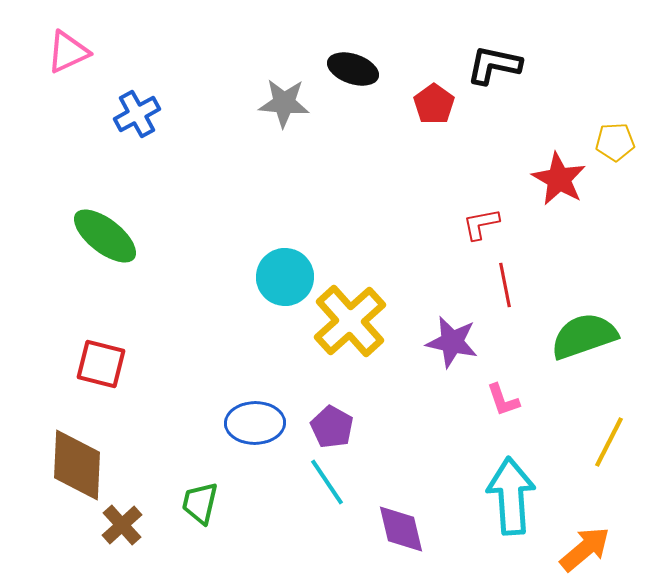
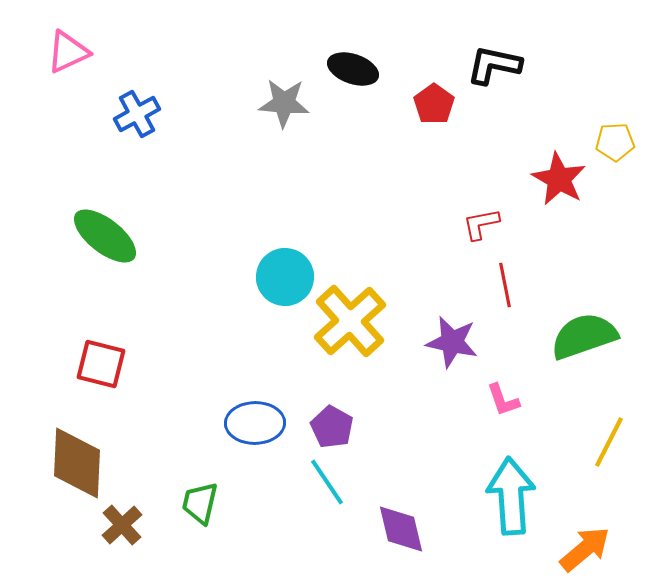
brown diamond: moved 2 px up
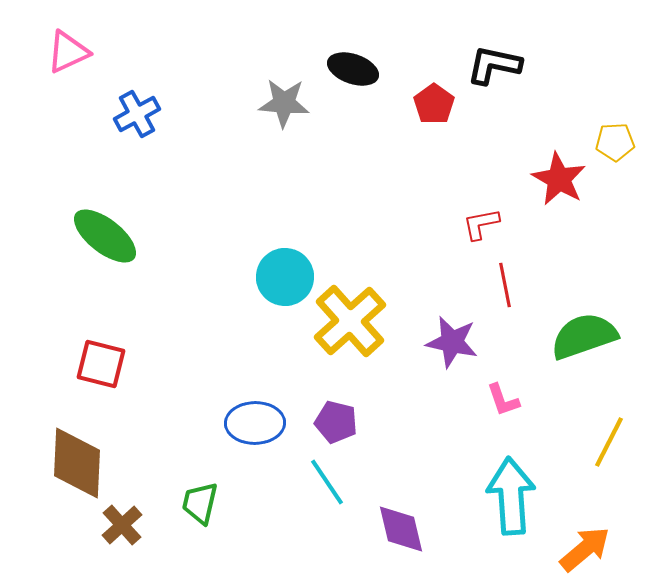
purple pentagon: moved 4 px right, 5 px up; rotated 15 degrees counterclockwise
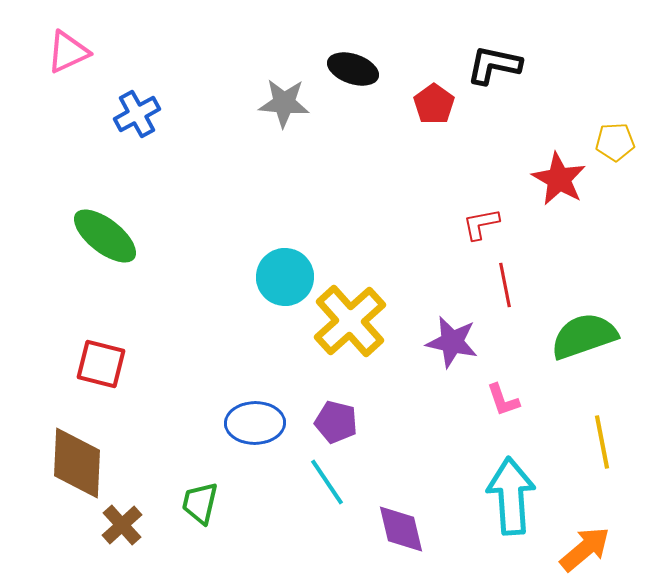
yellow line: moved 7 px left; rotated 38 degrees counterclockwise
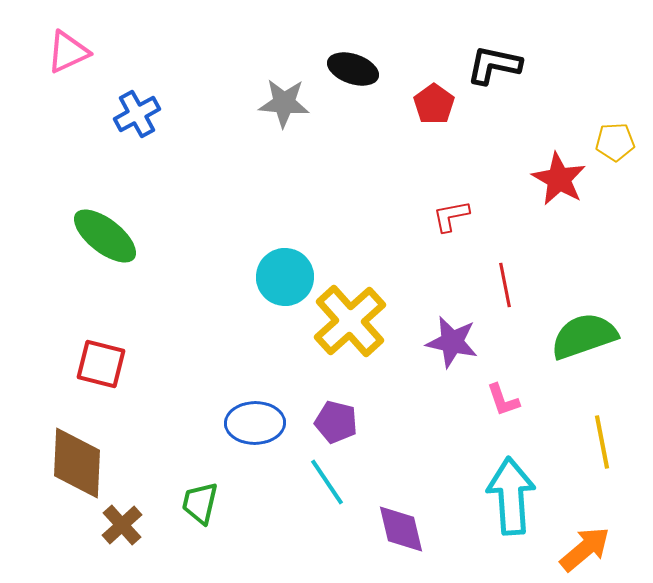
red L-shape: moved 30 px left, 8 px up
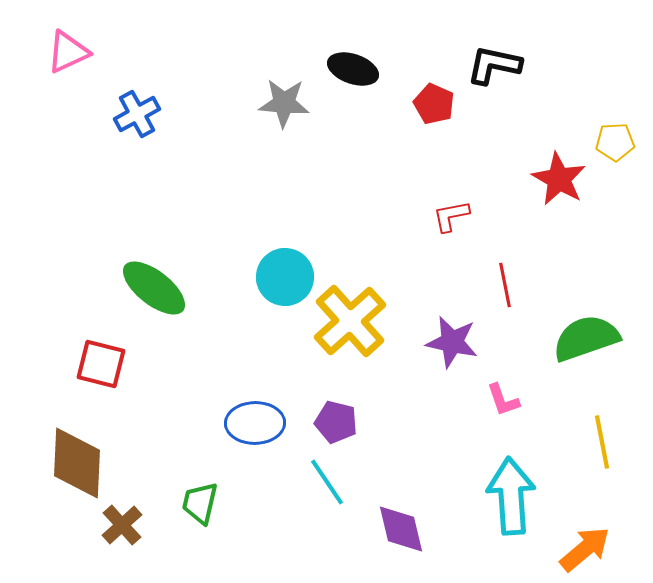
red pentagon: rotated 12 degrees counterclockwise
green ellipse: moved 49 px right, 52 px down
green semicircle: moved 2 px right, 2 px down
